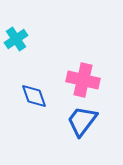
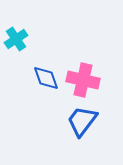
blue diamond: moved 12 px right, 18 px up
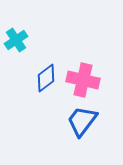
cyan cross: moved 1 px down
blue diamond: rotated 72 degrees clockwise
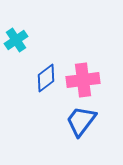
pink cross: rotated 20 degrees counterclockwise
blue trapezoid: moved 1 px left
